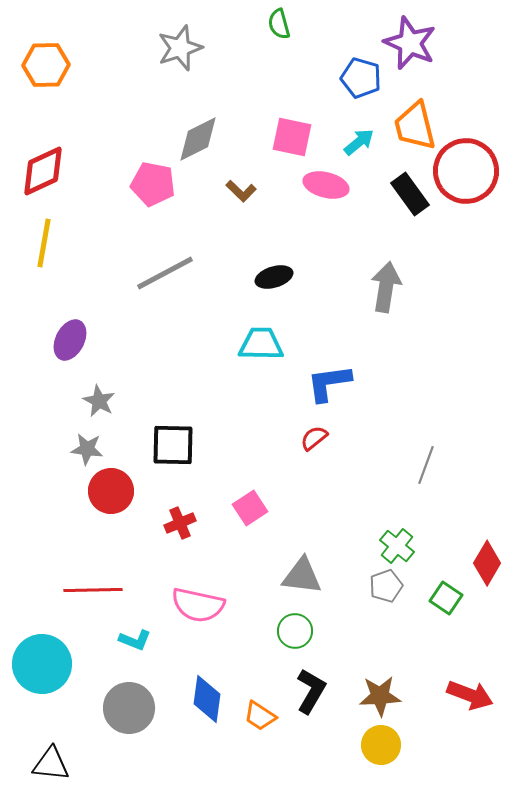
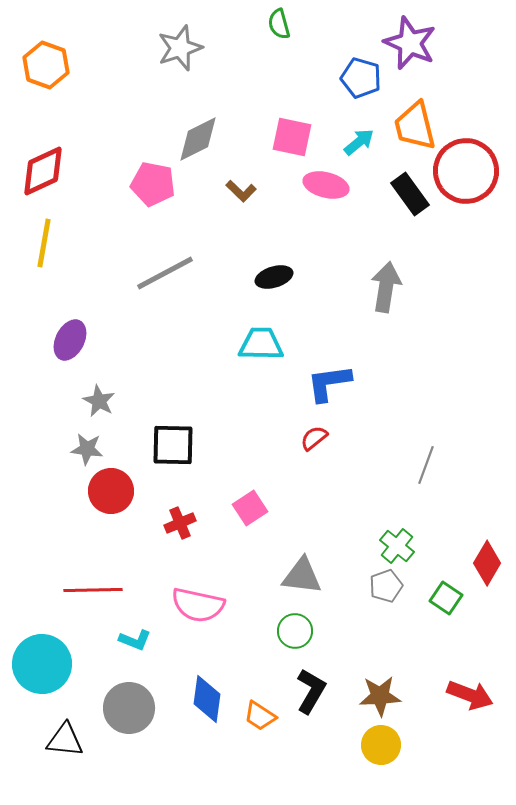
orange hexagon at (46, 65): rotated 21 degrees clockwise
black triangle at (51, 764): moved 14 px right, 24 px up
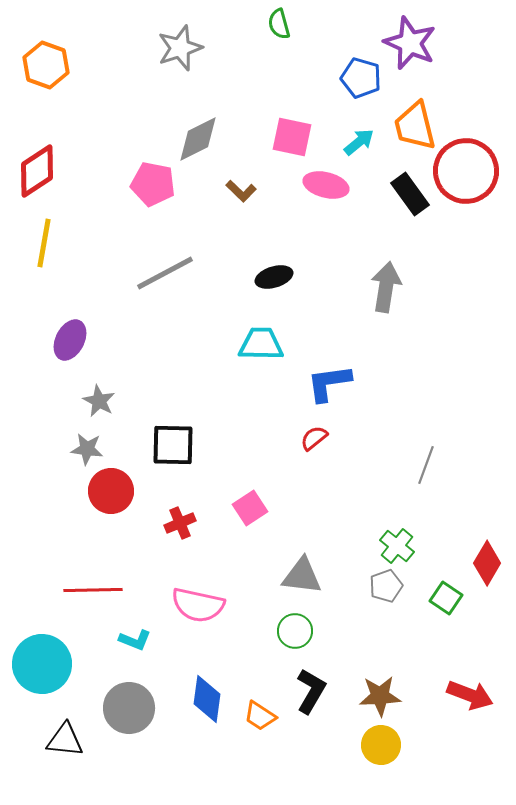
red diamond at (43, 171): moved 6 px left; rotated 8 degrees counterclockwise
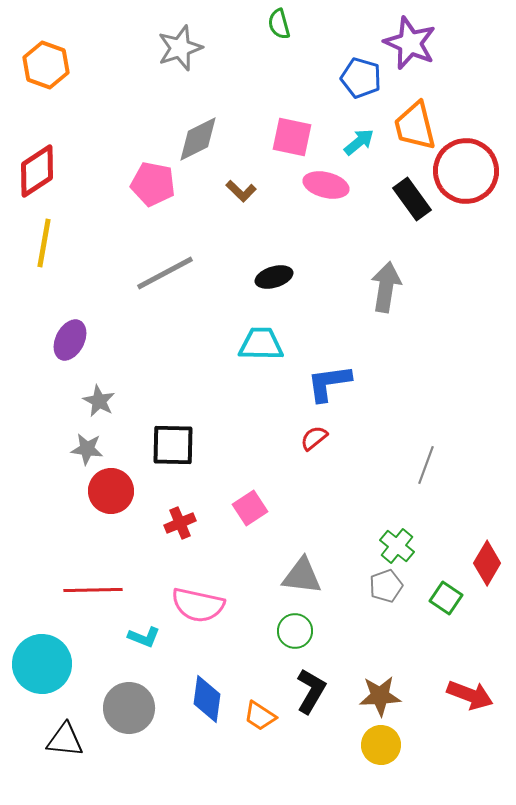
black rectangle at (410, 194): moved 2 px right, 5 px down
cyan L-shape at (135, 640): moved 9 px right, 3 px up
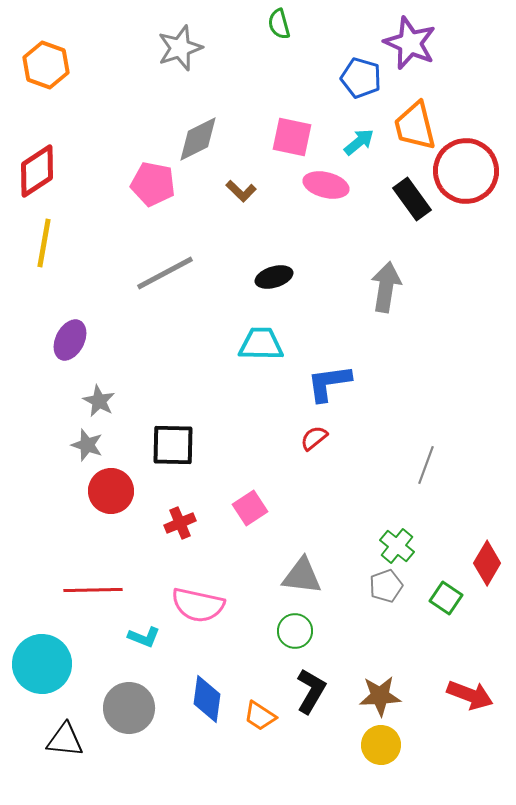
gray star at (87, 449): moved 4 px up; rotated 12 degrees clockwise
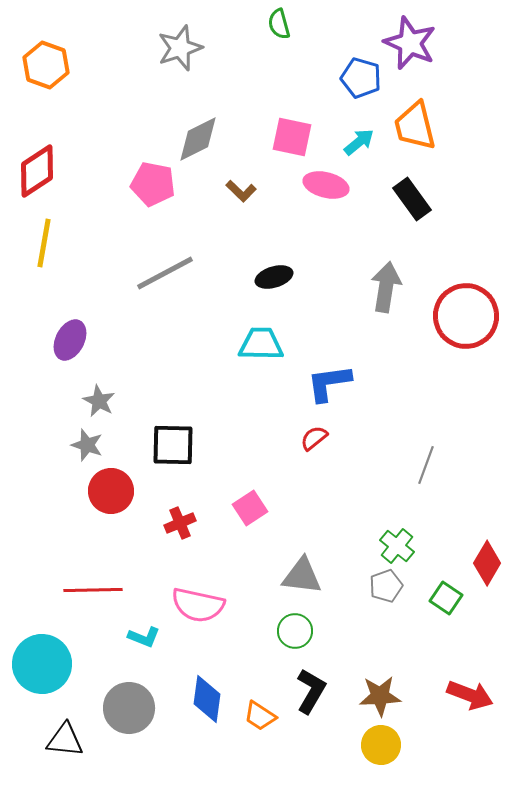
red circle at (466, 171): moved 145 px down
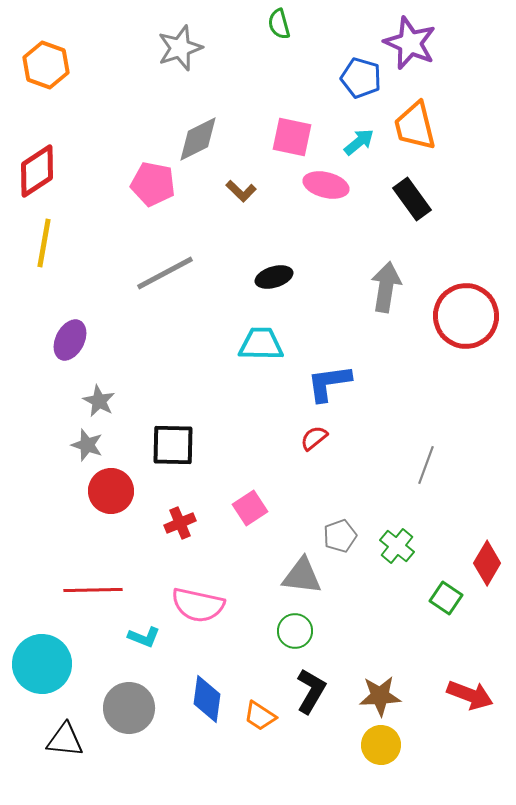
gray pentagon at (386, 586): moved 46 px left, 50 px up
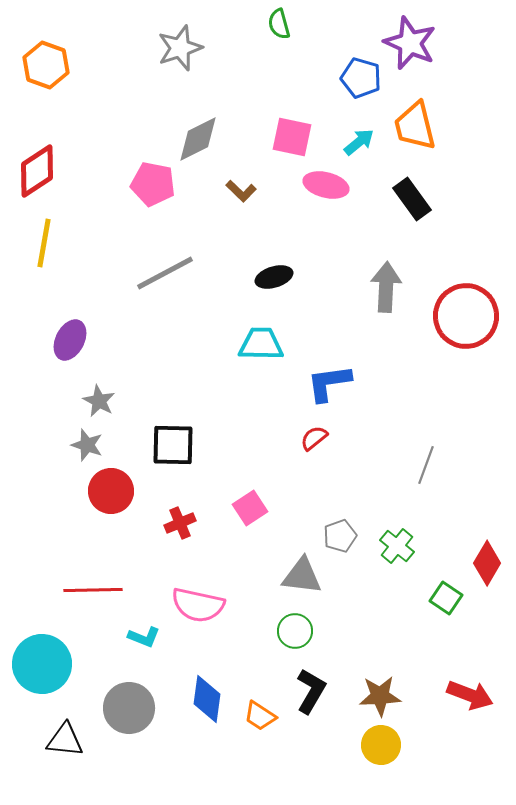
gray arrow at (386, 287): rotated 6 degrees counterclockwise
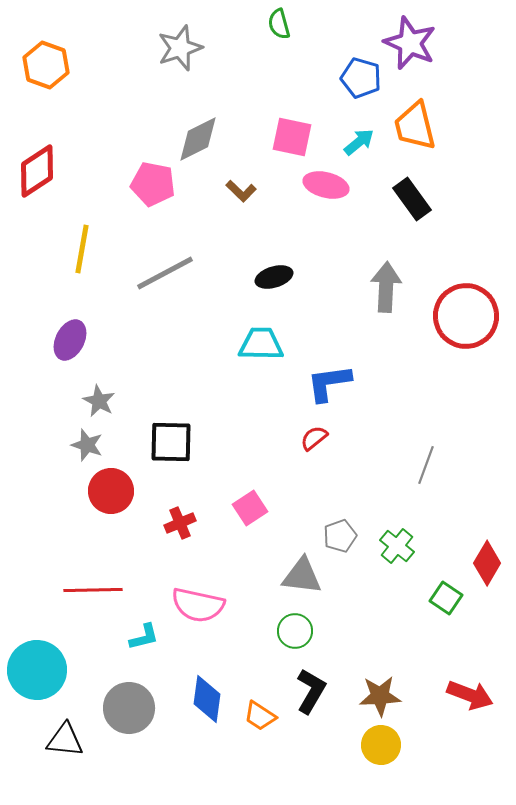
yellow line at (44, 243): moved 38 px right, 6 px down
black square at (173, 445): moved 2 px left, 3 px up
cyan L-shape at (144, 637): rotated 36 degrees counterclockwise
cyan circle at (42, 664): moved 5 px left, 6 px down
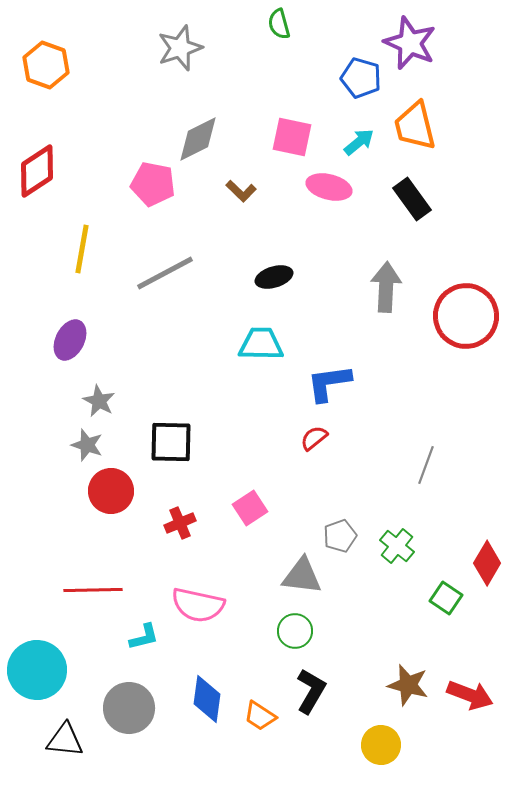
pink ellipse at (326, 185): moved 3 px right, 2 px down
brown star at (380, 696): moved 28 px right, 11 px up; rotated 18 degrees clockwise
